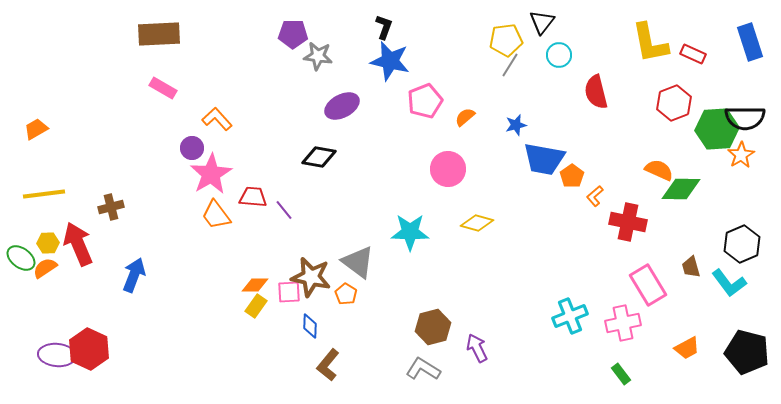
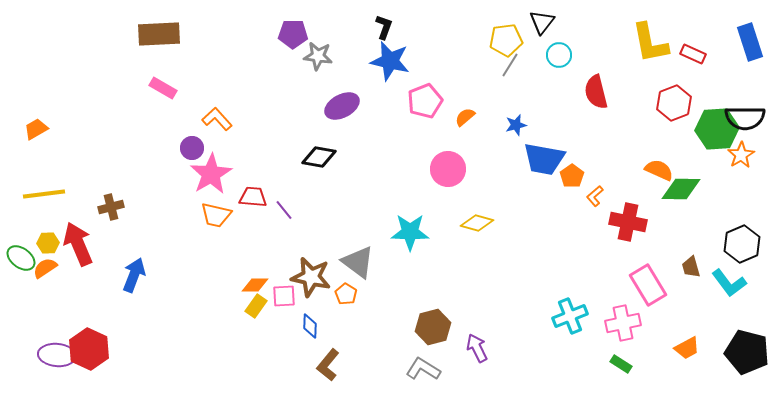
orange trapezoid at (216, 215): rotated 40 degrees counterclockwise
pink square at (289, 292): moved 5 px left, 4 px down
green rectangle at (621, 374): moved 10 px up; rotated 20 degrees counterclockwise
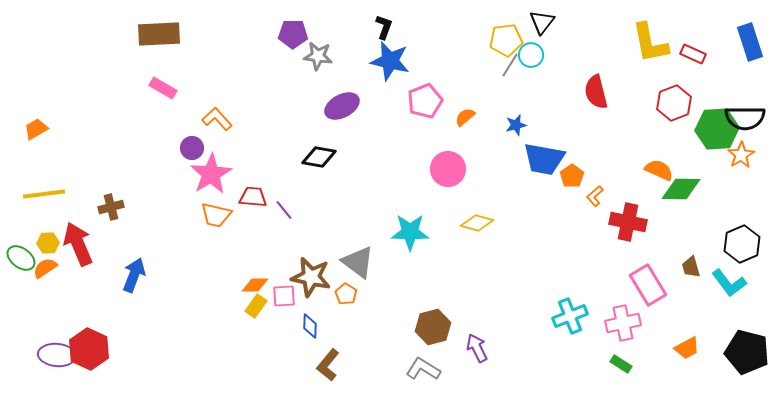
cyan circle at (559, 55): moved 28 px left
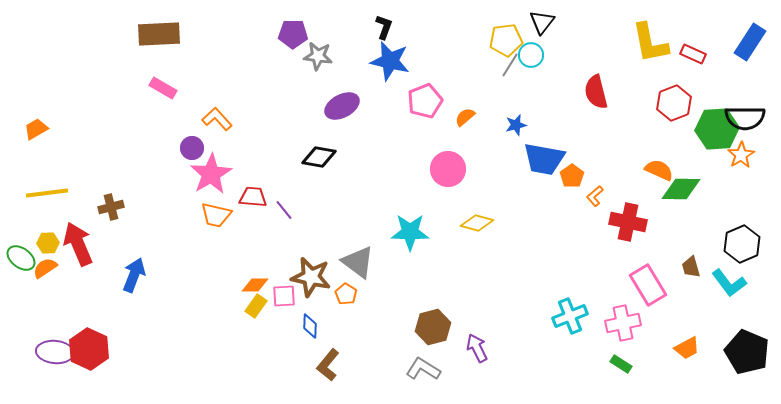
blue rectangle at (750, 42): rotated 51 degrees clockwise
yellow line at (44, 194): moved 3 px right, 1 px up
black pentagon at (747, 352): rotated 9 degrees clockwise
purple ellipse at (57, 355): moved 2 px left, 3 px up
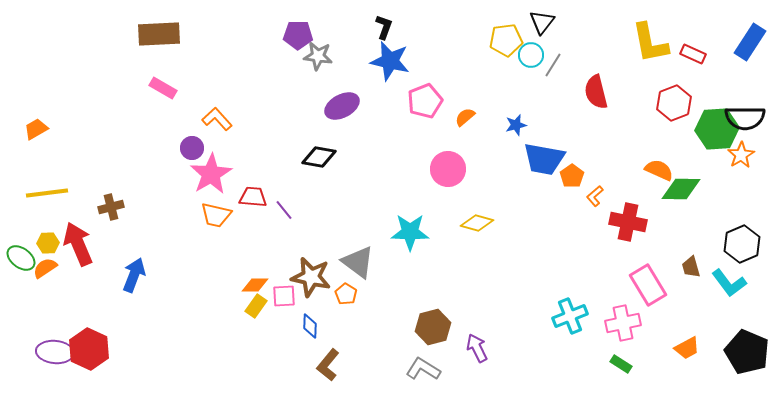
purple pentagon at (293, 34): moved 5 px right, 1 px down
gray line at (510, 65): moved 43 px right
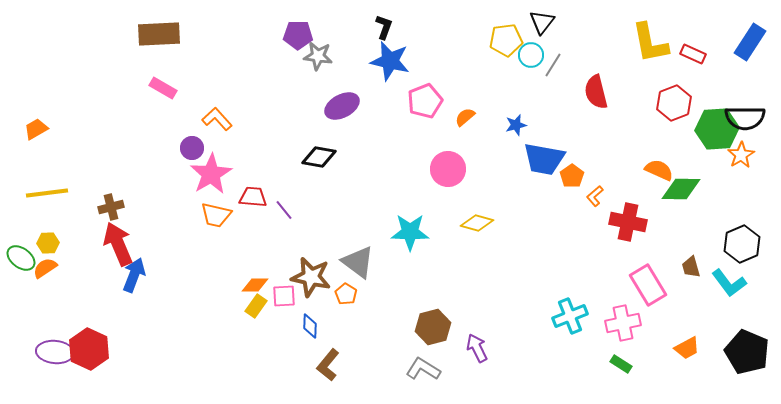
red arrow at (78, 244): moved 40 px right
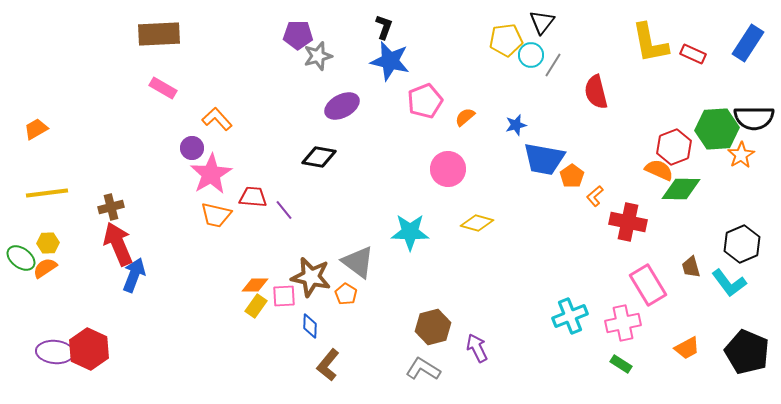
blue rectangle at (750, 42): moved 2 px left, 1 px down
gray star at (318, 56): rotated 24 degrees counterclockwise
red hexagon at (674, 103): moved 44 px down
black semicircle at (745, 118): moved 9 px right
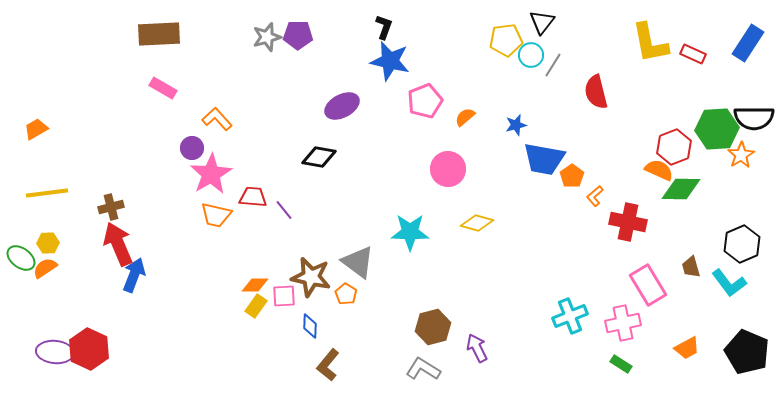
gray star at (318, 56): moved 51 px left, 19 px up
